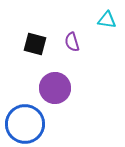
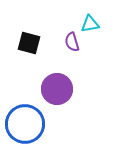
cyan triangle: moved 17 px left, 4 px down; rotated 18 degrees counterclockwise
black square: moved 6 px left, 1 px up
purple circle: moved 2 px right, 1 px down
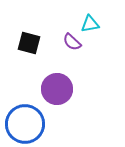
purple semicircle: rotated 30 degrees counterclockwise
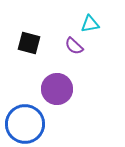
purple semicircle: moved 2 px right, 4 px down
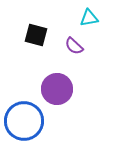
cyan triangle: moved 1 px left, 6 px up
black square: moved 7 px right, 8 px up
blue circle: moved 1 px left, 3 px up
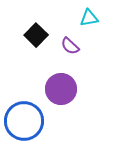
black square: rotated 30 degrees clockwise
purple semicircle: moved 4 px left
purple circle: moved 4 px right
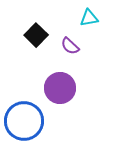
purple circle: moved 1 px left, 1 px up
